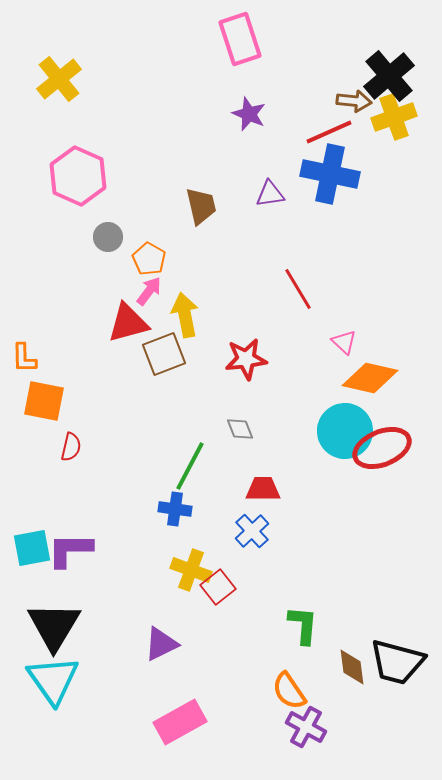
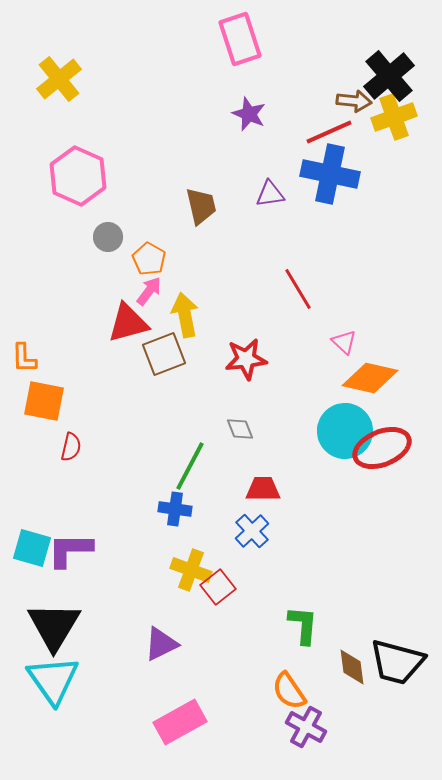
cyan square at (32, 548): rotated 27 degrees clockwise
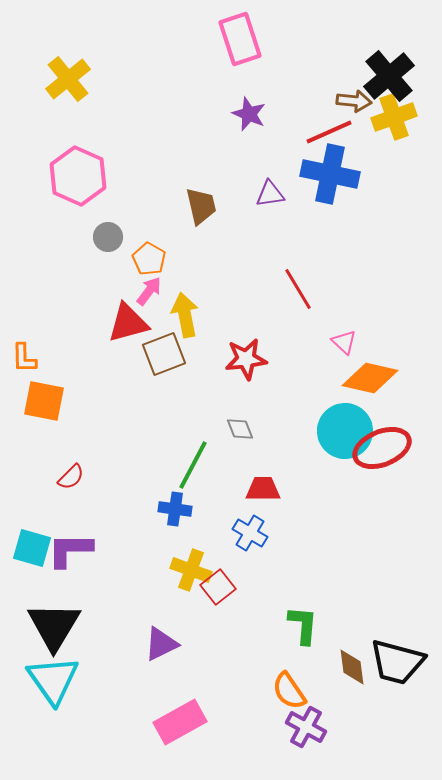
yellow cross at (59, 79): moved 9 px right
red semicircle at (71, 447): moved 30 px down; rotated 32 degrees clockwise
green line at (190, 466): moved 3 px right, 1 px up
blue cross at (252, 531): moved 2 px left, 2 px down; rotated 16 degrees counterclockwise
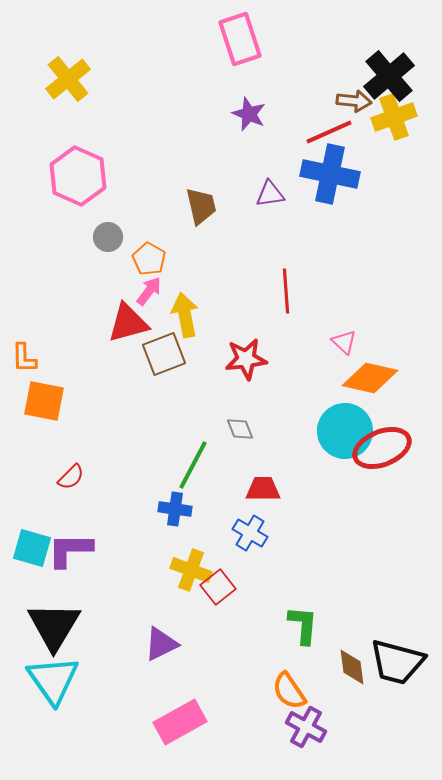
red line at (298, 289): moved 12 px left, 2 px down; rotated 27 degrees clockwise
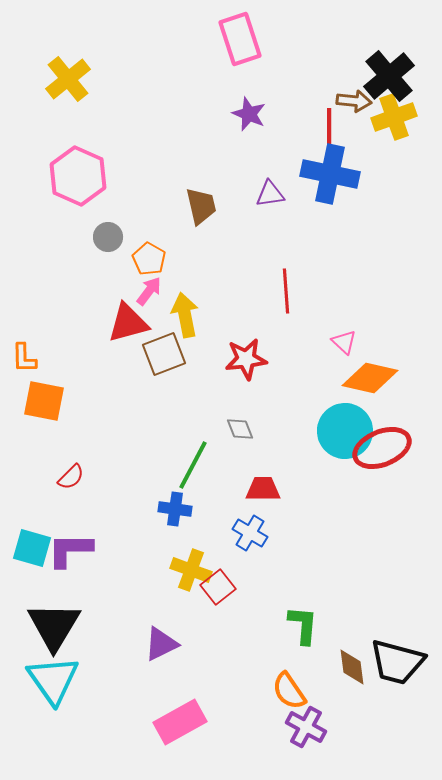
red line at (329, 132): rotated 66 degrees counterclockwise
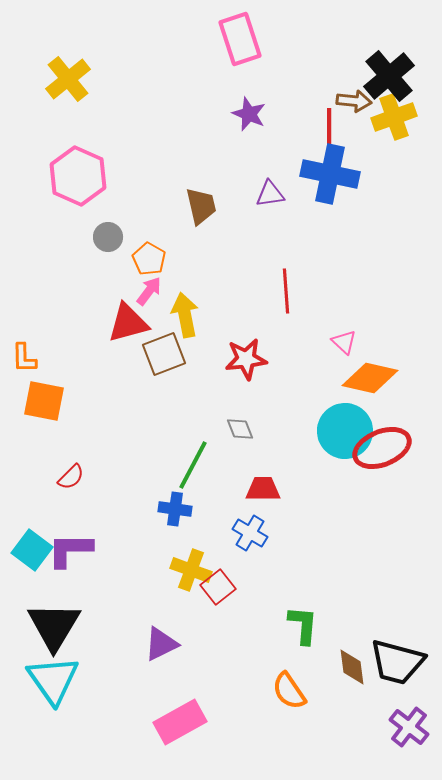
cyan square at (32, 548): moved 2 px down; rotated 21 degrees clockwise
purple cross at (306, 727): moved 103 px right; rotated 9 degrees clockwise
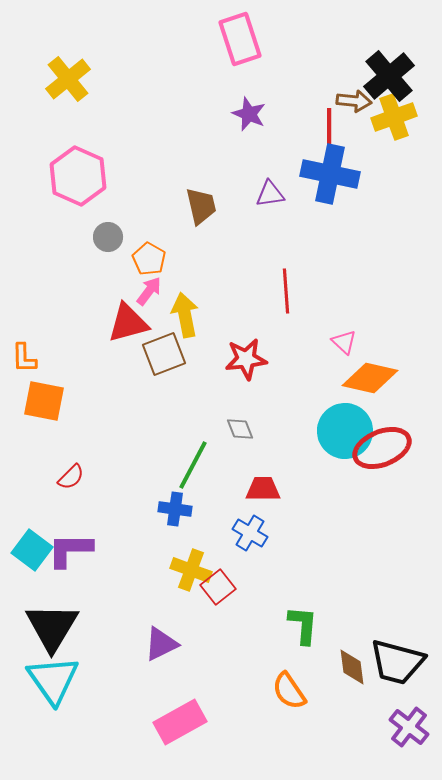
black triangle at (54, 626): moved 2 px left, 1 px down
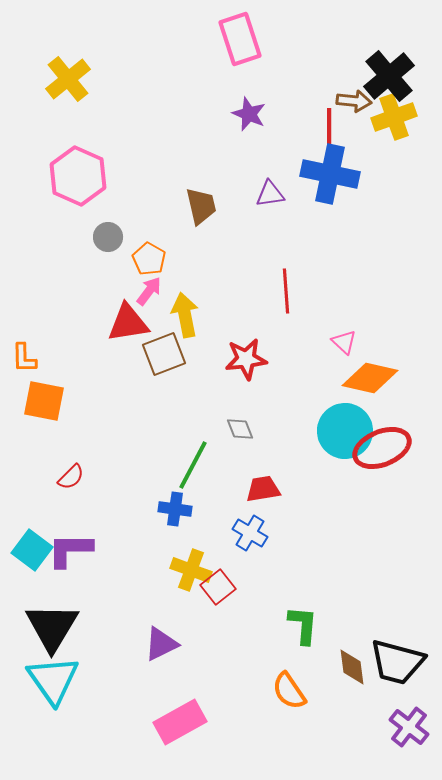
red triangle at (128, 323): rotated 6 degrees clockwise
red trapezoid at (263, 489): rotated 9 degrees counterclockwise
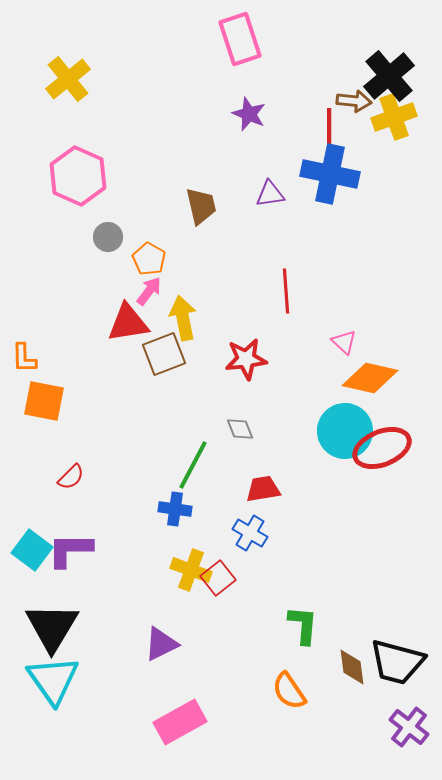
yellow arrow at (185, 315): moved 2 px left, 3 px down
red square at (218, 587): moved 9 px up
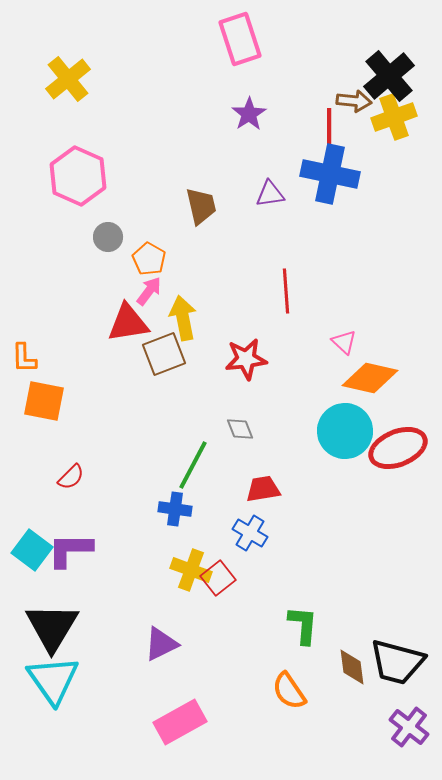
purple star at (249, 114): rotated 16 degrees clockwise
red ellipse at (382, 448): moved 16 px right
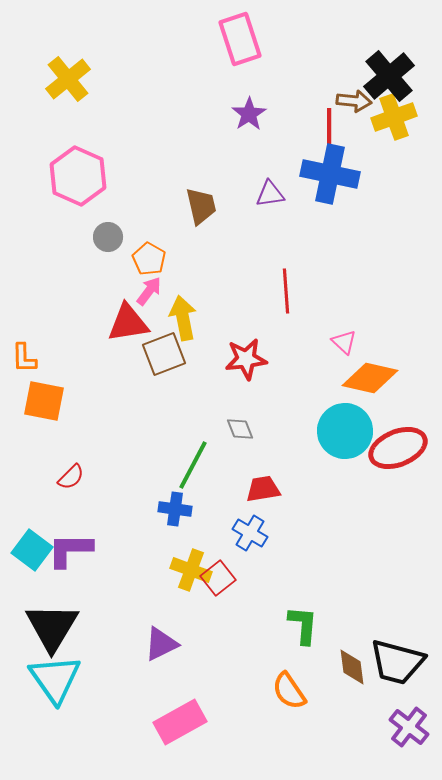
cyan triangle at (53, 680): moved 2 px right, 1 px up
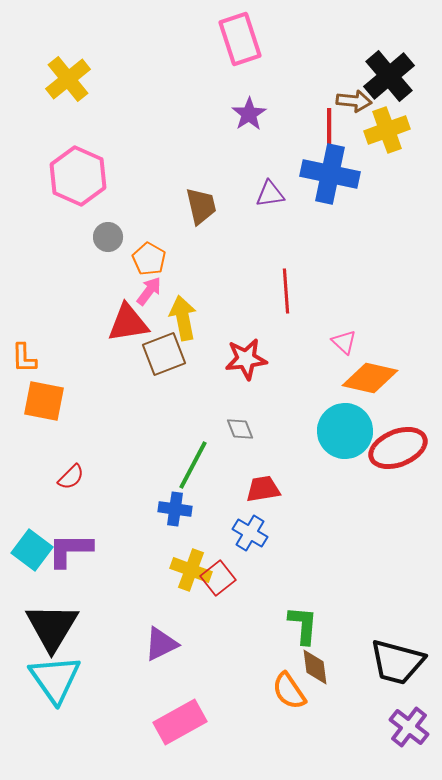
yellow cross at (394, 117): moved 7 px left, 13 px down
brown diamond at (352, 667): moved 37 px left
